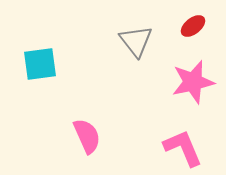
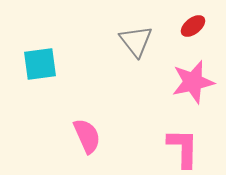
pink L-shape: rotated 24 degrees clockwise
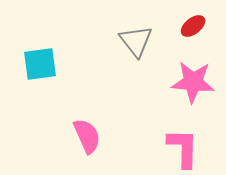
pink star: rotated 18 degrees clockwise
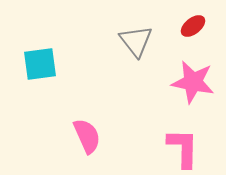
pink star: rotated 6 degrees clockwise
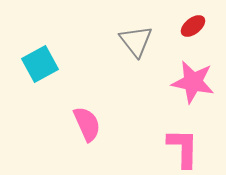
cyan square: rotated 21 degrees counterclockwise
pink semicircle: moved 12 px up
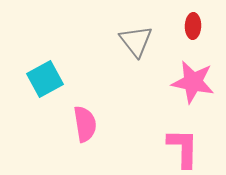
red ellipse: rotated 50 degrees counterclockwise
cyan square: moved 5 px right, 15 px down
pink semicircle: moved 2 px left; rotated 15 degrees clockwise
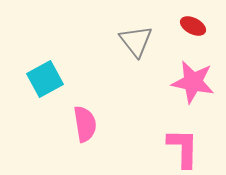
red ellipse: rotated 65 degrees counterclockwise
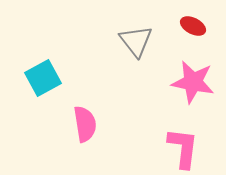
cyan square: moved 2 px left, 1 px up
pink L-shape: rotated 6 degrees clockwise
